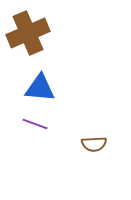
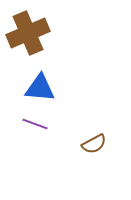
brown semicircle: rotated 25 degrees counterclockwise
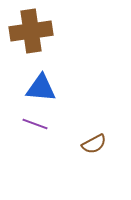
brown cross: moved 3 px right, 2 px up; rotated 15 degrees clockwise
blue triangle: moved 1 px right
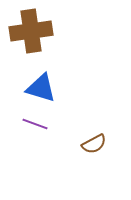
blue triangle: rotated 12 degrees clockwise
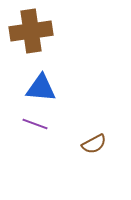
blue triangle: rotated 12 degrees counterclockwise
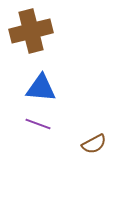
brown cross: rotated 6 degrees counterclockwise
purple line: moved 3 px right
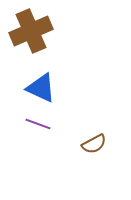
brown cross: rotated 9 degrees counterclockwise
blue triangle: rotated 20 degrees clockwise
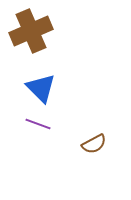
blue triangle: rotated 20 degrees clockwise
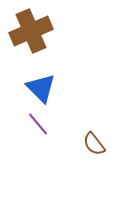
purple line: rotated 30 degrees clockwise
brown semicircle: rotated 80 degrees clockwise
